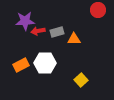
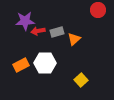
orange triangle: rotated 40 degrees counterclockwise
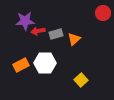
red circle: moved 5 px right, 3 px down
gray rectangle: moved 1 px left, 2 px down
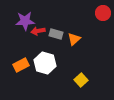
gray rectangle: rotated 32 degrees clockwise
white hexagon: rotated 15 degrees clockwise
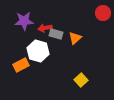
purple star: moved 1 px left
red arrow: moved 7 px right, 3 px up
orange triangle: moved 1 px right, 1 px up
white hexagon: moved 7 px left, 12 px up
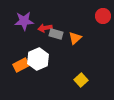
red circle: moved 3 px down
white hexagon: moved 8 px down; rotated 20 degrees clockwise
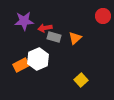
gray rectangle: moved 2 px left, 3 px down
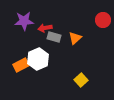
red circle: moved 4 px down
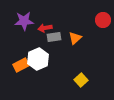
gray rectangle: rotated 24 degrees counterclockwise
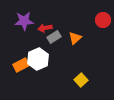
gray rectangle: rotated 24 degrees counterclockwise
